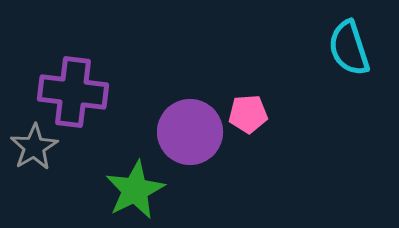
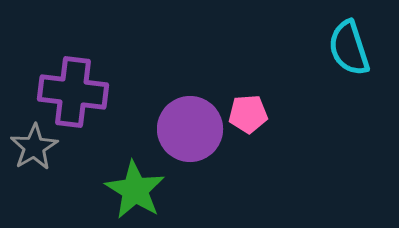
purple circle: moved 3 px up
green star: rotated 14 degrees counterclockwise
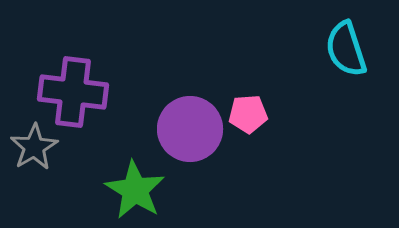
cyan semicircle: moved 3 px left, 1 px down
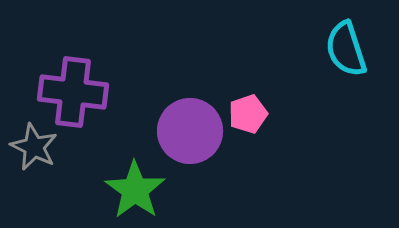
pink pentagon: rotated 15 degrees counterclockwise
purple circle: moved 2 px down
gray star: rotated 15 degrees counterclockwise
green star: rotated 4 degrees clockwise
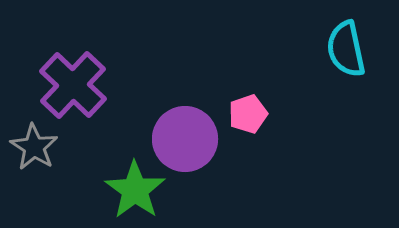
cyan semicircle: rotated 6 degrees clockwise
purple cross: moved 7 px up; rotated 36 degrees clockwise
purple circle: moved 5 px left, 8 px down
gray star: rotated 6 degrees clockwise
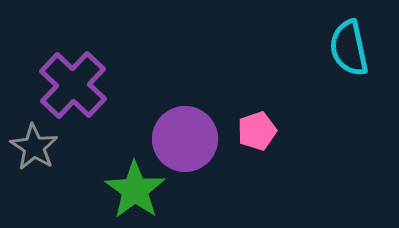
cyan semicircle: moved 3 px right, 1 px up
pink pentagon: moved 9 px right, 17 px down
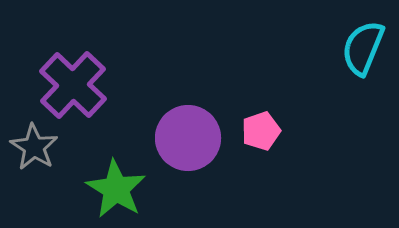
cyan semicircle: moved 14 px right; rotated 34 degrees clockwise
pink pentagon: moved 4 px right
purple circle: moved 3 px right, 1 px up
green star: moved 19 px left, 1 px up; rotated 4 degrees counterclockwise
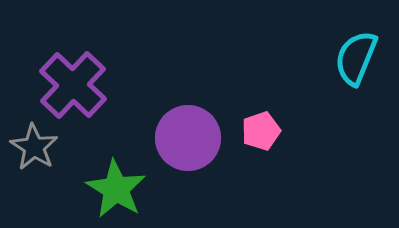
cyan semicircle: moved 7 px left, 10 px down
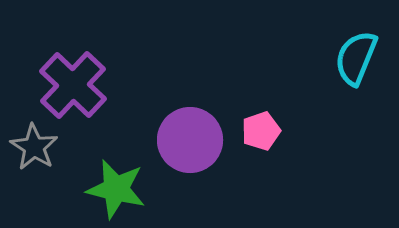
purple circle: moved 2 px right, 2 px down
green star: rotated 18 degrees counterclockwise
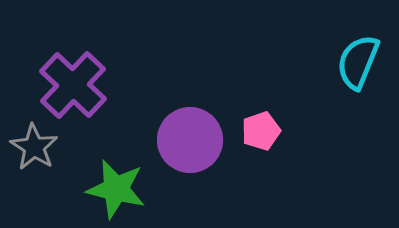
cyan semicircle: moved 2 px right, 4 px down
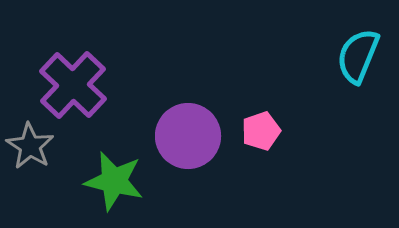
cyan semicircle: moved 6 px up
purple circle: moved 2 px left, 4 px up
gray star: moved 4 px left, 1 px up
green star: moved 2 px left, 8 px up
